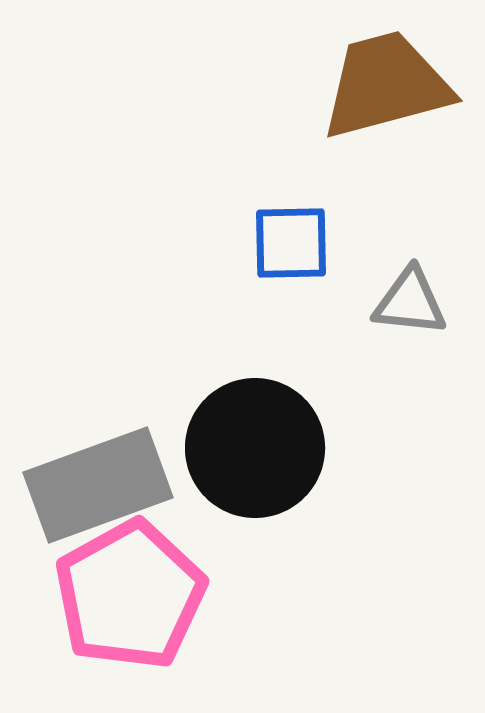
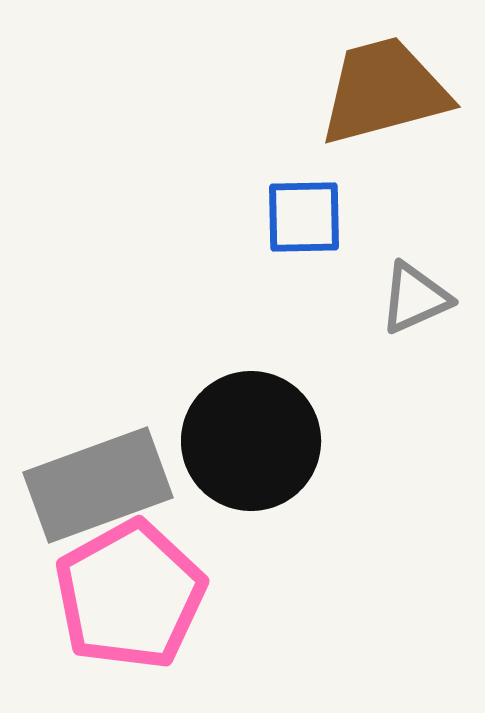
brown trapezoid: moved 2 px left, 6 px down
blue square: moved 13 px right, 26 px up
gray triangle: moved 5 px right, 4 px up; rotated 30 degrees counterclockwise
black circle: moved 4 px left, 7 px up
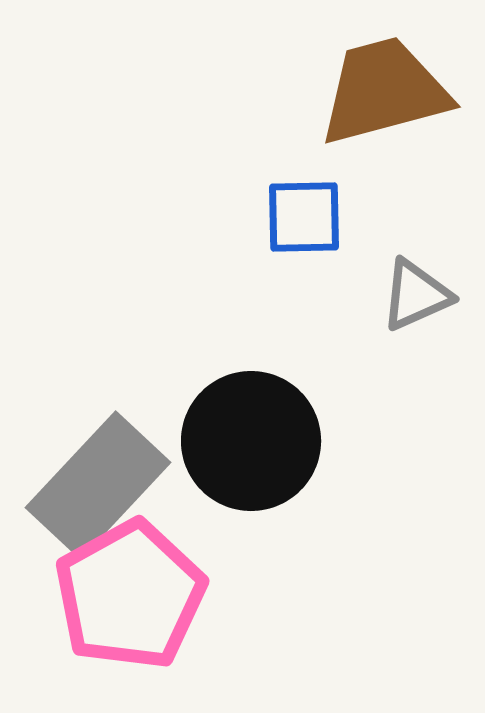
gray triangle: moved 1 px right, 3 px up
gray rectangle: rotated 27 degrees counterclockwise
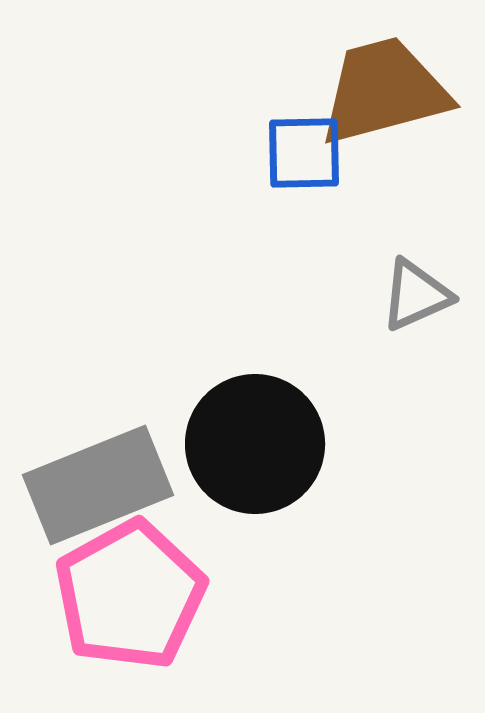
blue square: moved 64 px up
black circle: moved 4 px right, 3 px down
gray rectangle: rotated 25 degrees clockwise
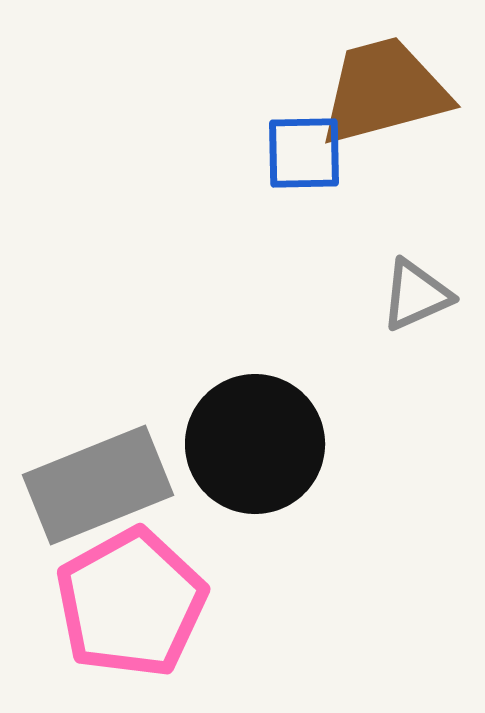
pink pentagon: moved 1 px right, 8 px down
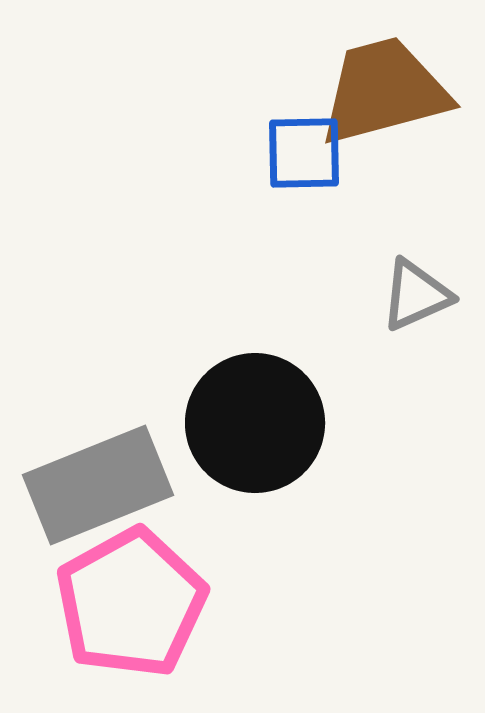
black circle: moved 21 px up
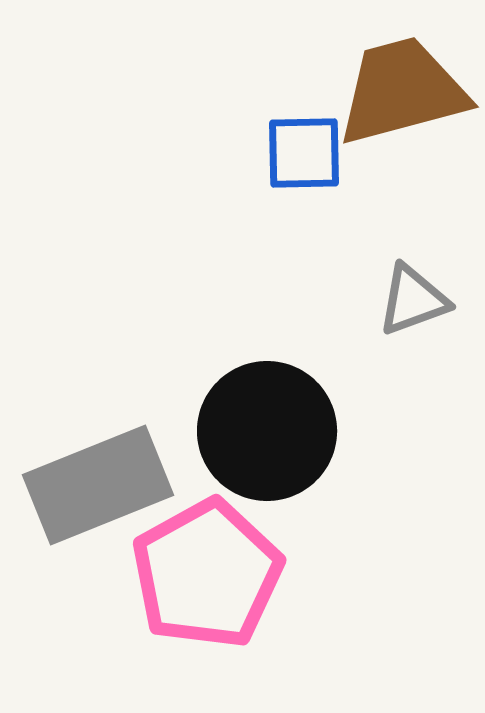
brown trapezoid: moved 18 px right
gray triangle: moved 3 px left, 5 px down; rotated 4 degrees clockwise
black circle: moved 12 px right, 8 px down
pink pentagon: moved 76 px right, 29 px up
